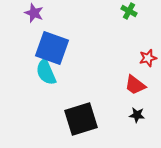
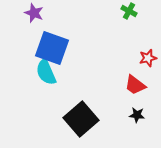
black square: rotated 24 degrees counterclockwise
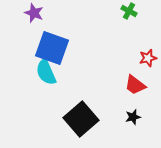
black star: moved 4 px left, 2 px down; rotated 21 degrees counterclockwise
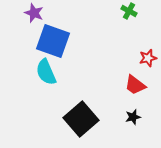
blue square: moved 1 px right, 7 px up
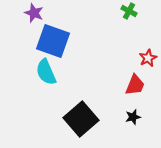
red star: rotated 12 degrees counterclockwise
red trapezoid: rotated 105 degrees counterclockwise
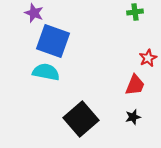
green cross: moved 6 px right, 1 px down; rotated 35 degrees counterclockwise
cyan semicircle: rotated 124 degrees clockwise
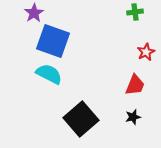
purple star: rotated 18 degrees clockwise
red star: moved 2 px left, 6 px up
cyan semicircle: moved 3 px right, 2 px down; rotated 16 degrees clockwise
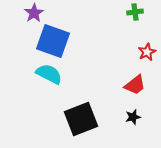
red star: moved 1 px right
red trapezoid: rotated 30 degrees clockwise
black square: rotated 20 degrees clockwise
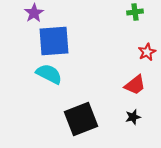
blue square: moved 1 px right; rotated 24 degrees counterclockwise
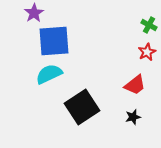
green cross: moved 14 px right, 13 px down; rotated 35 degrees clockwise
cyan semicircle: rotated 52 degrees counterclockwise
black square: moved 1 px right, 12 px up; rotated 12 degrees counterclockwise
